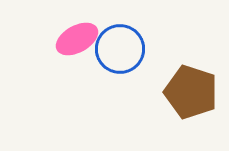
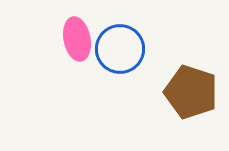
pink ellipse: rotated 72 degrees counterclockwise
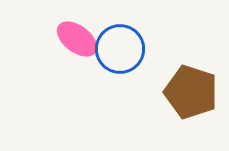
pink ellipse: rotated 42 degrees counterclockwise
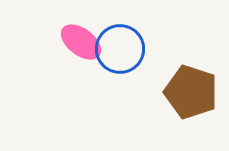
pink ellipse: moved 4 px right, 3 px down
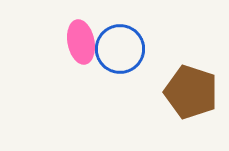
pink ellipse: rotated 42 degrees clockwise
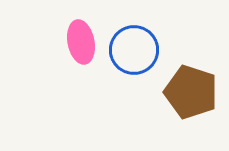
blue circle: moved 14 px right, 1 px down
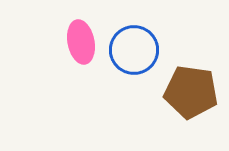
brown pentagon: rotated 10 degrees counterclockwise
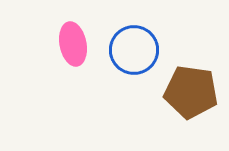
pink ellipse: moved 8 px left, 2 px down
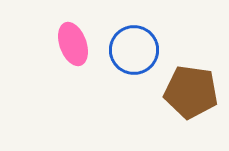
pink ellipse: rotated 9 degrees counterclockwise
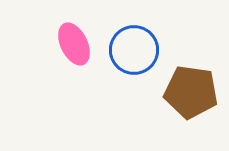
pink ellipse: moved 1 px right; rotated 6 degrees counterclockwise
